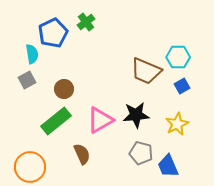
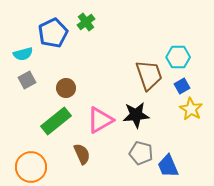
cyan semicircle: moved 9 px left; rotated 84 degrees clockwise
brown trapezoid: moved 3 px right, 4 px down; rotated 132 degrees counterclockwise
brown circle: moved 2 px right, 1 px up
yellow star: moved 14 px right, 15 px up; rotated 15 degrees counterclockwise
orange circle: moved 1 px right
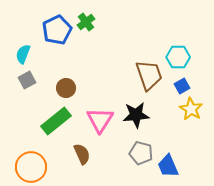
blue pentagon: moved 4 px right, 3 px up
cyan semicircle: rotated 126 degrees clockwise
pink triangle: rotated 28 degrees counterclockwise
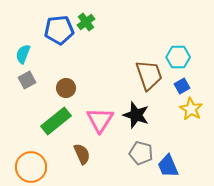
blue pentagon: moved 2 px right; rotated 20 degrees clockwise
black star: rotated 24 degrees clockwise
